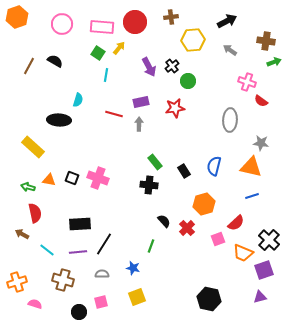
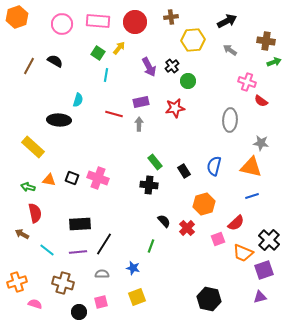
pink rectangle at (102, 27): moved 4 px left, 6 px up
brown cross at (63, 280): moved 3 px down
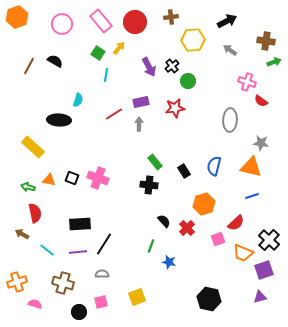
pink rectangle at (98, 21): moved 3 px right; rotated 45 degrees clockwise
red line at (114, 114): rotated 48 degrees counterclockwise
blue star at (133, 268): moved 36 px right, 6 px up
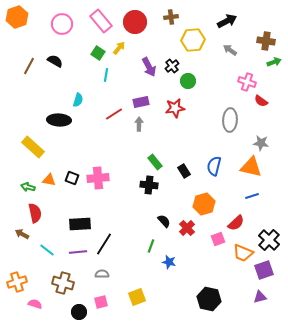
pink cross at (98, 178): rotated 25 degrees counterclockwise
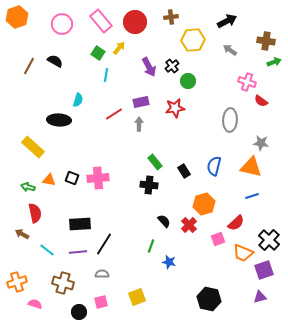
red cross at (187, 228): moved 2 px right, 3 px up
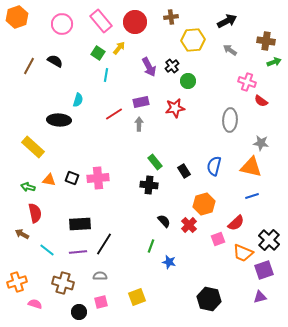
gray semicircle at (102, 274): moved 2 px left, 2 px down
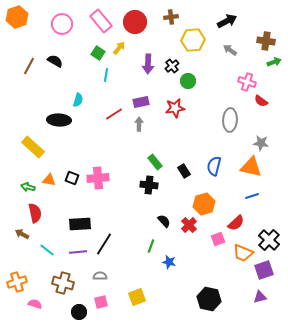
purple arrow at (149, 67): moved 1 px left, 3 px up; rotated 30 degrees clockwise
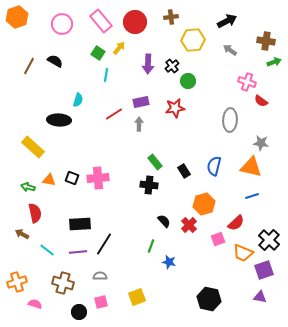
purple triangle at (260, 297): rotated 24 degrees clockwise
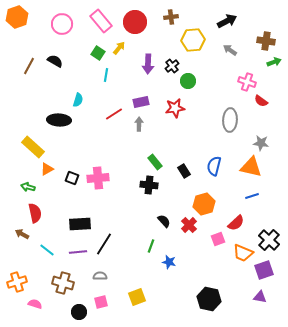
orange triangle at (49, 180): moved 2 px left, 11 px up; rotated 40 degrees counterclockwise
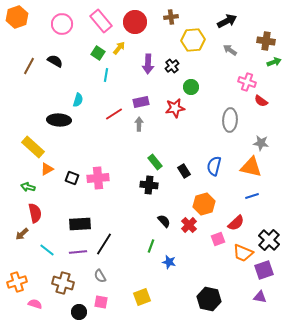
green circle at (188, 81): moved 3 px right, 6 px down
brown arrow at (22, 234): rotated 72 degrees counterclockwise
gray semicircle at (100, 276): rotated 120 degrees counterclockwise
yellow square at (137, 297): moved 5 px right
pink square at (101, 302): rotated 24 degrees clockwise
